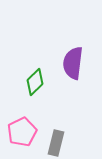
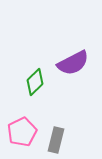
purple semicircle: rotated 124 degrees counterclockwise
gray rectangle: moved 3 px up
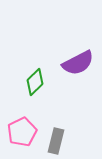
purple semicircle: moved 5 px right
gray rectangle: moved 1 px down
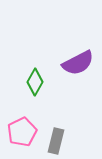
green diamond: rotated 16 degrees counterclockwise
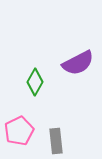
pink pentagon: moved 3 px left, 1 px up
gray rectangle: rotated 20 degrees counterclockwise
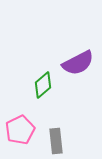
green diamond: moved 8 px right, 3 px down; rotated 20 degrees clockwise
pink pentagon: moved 1 px right, 1 px up
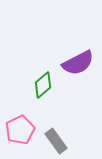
gray rectangle: rotated 30 degrees counterclockwise
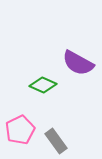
purple semicircle: rotated 56 degrees clockwise
green diamond: rotated 64 degrees clockwise
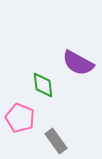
green diamond: rotated 60 degrees clockwise
pink pentagon: moved 12 px up; rotated 24 degrees counterclockwise
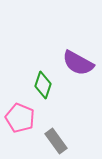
green diamond: rotated 24 degrees clockwise
